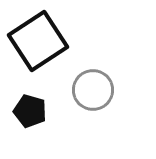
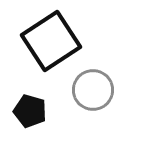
black square: moved 13 px right
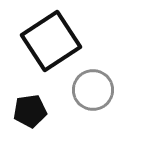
black pentagon: rotated 24 degrees counterclockwise
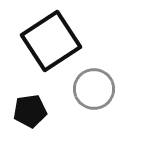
gray circle: moved 1 px right, 1 px up
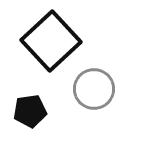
black square: rotated 10 degrees counterclockwise
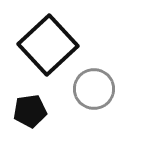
black square: moved 3 px left, 4 px down
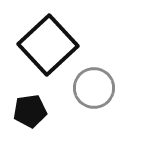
gray circle: moved 1 px up
